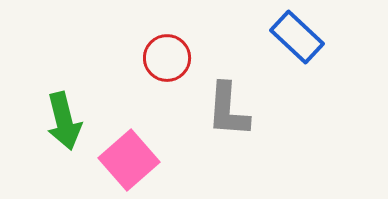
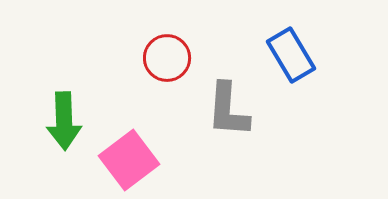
blue rectangle: moved 6 px left, 18 px down; rotated 16 degrees clockwise
green arrow: rotated 12 degrees clockwise
pink square: rotated 4 degrees clockwise
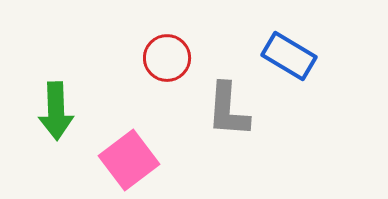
blue rectangle: moved 2 px left, 1 px down; rotated 28 degrees counterclockwise
green arrow: moved 8 px left, 10 px up
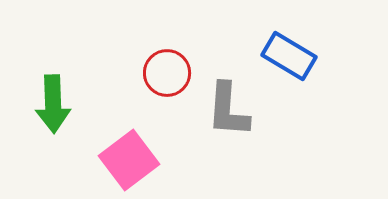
red circle: moved 15 px down
green arrow: moved 3 px left, 7 px up
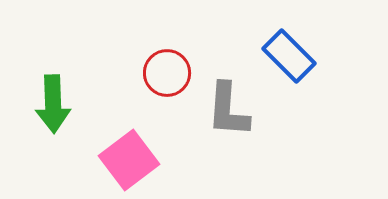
blue rectangle: rotated 14 degrees clockwise
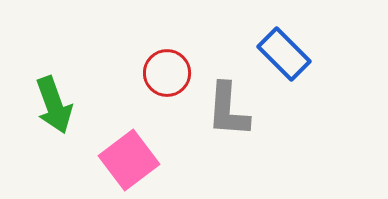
blue rectangle: moved 5 px left, 2 px up
green arrow: moved 1 px right, 1 px down; rotated 18 degrees counterclockwise
